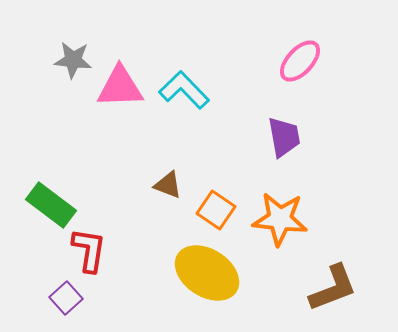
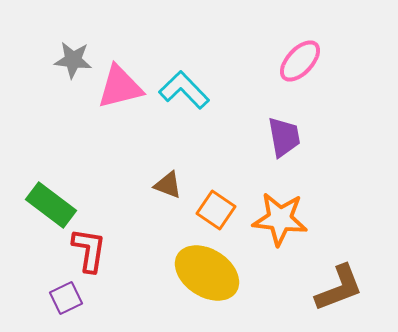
pink triangle: rotated 12 degrees counterclockwise
brown L-shape: moved 6 px right
purple square: rotated 16 degrees clockwise
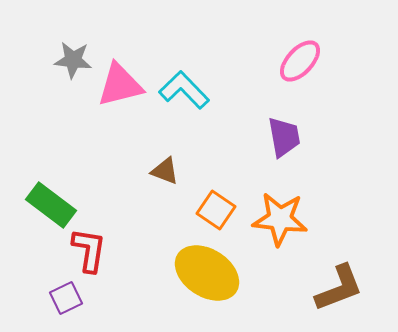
pink triangle: moved 2 px up
brown triangle: moved 3 px left, 14 px up
